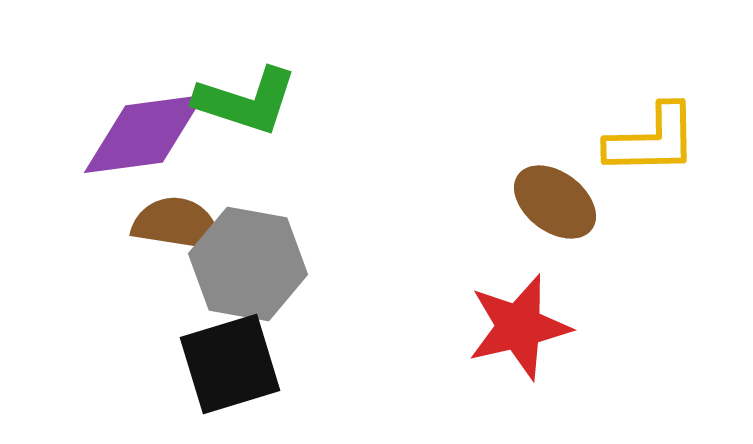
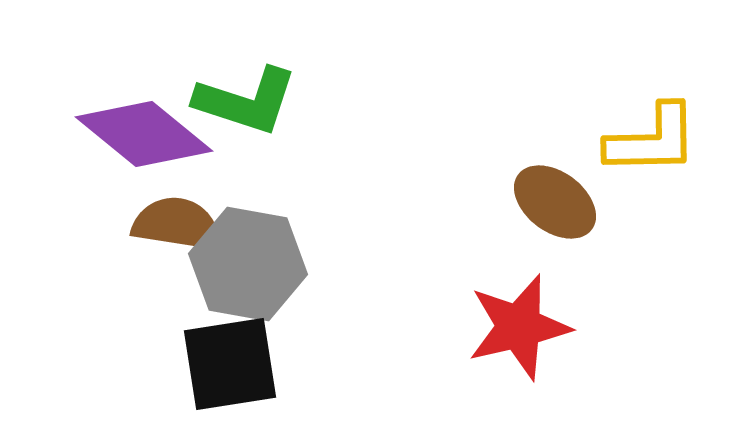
purple diamond: rotated 47 degrees clockwise
black square: rotated 8 degrees clockwise
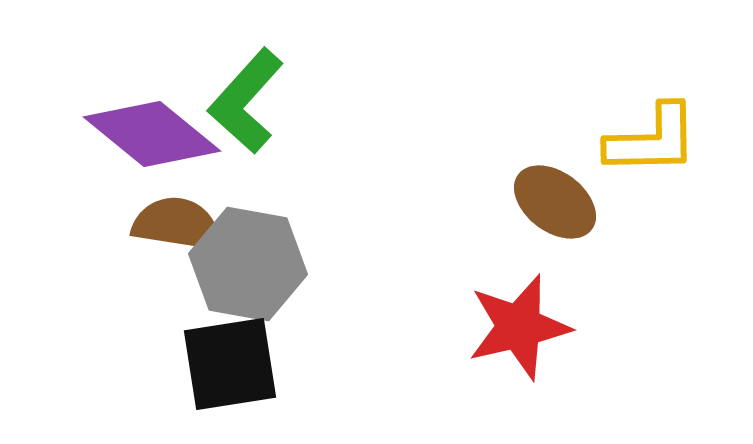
green L-shape: rotated 114 degrees clockwise
purple diamond: moved 8 px right
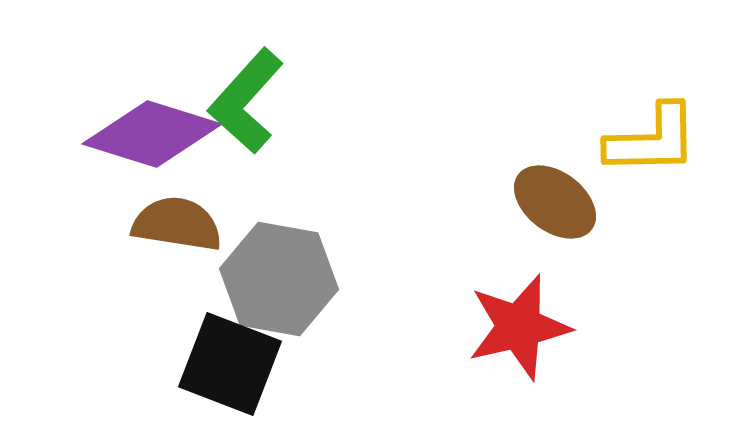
purple diamond: rotated 22 degrees counterclockwise
gray hexagon: moved 31 px right, 15 px down
black square: rotated 30 degrees clockwise
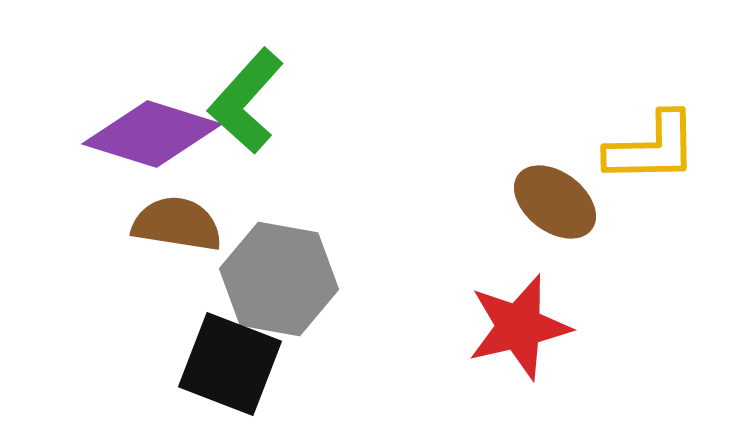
yellow L-shape: moved 8 px down
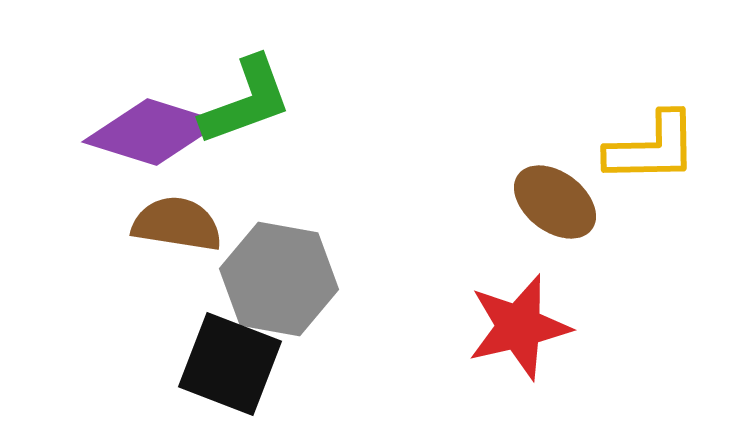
green L-shape: rotated 152 degrees counterclockwise
purple diamond: moved 2 px up
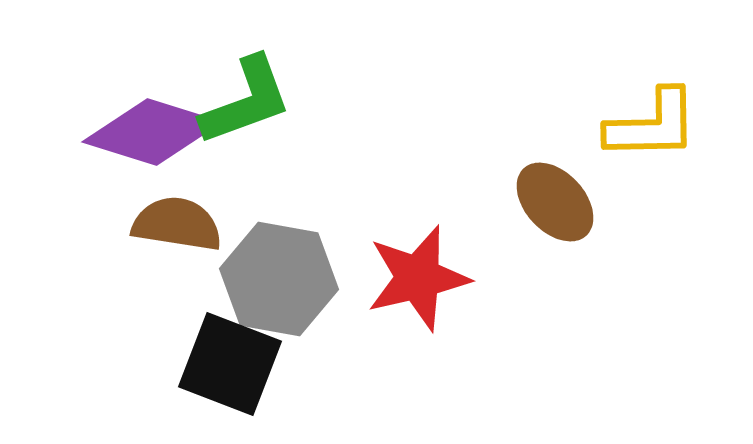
yellow L-shape: moved 23 px up
brown ellipse: rotated 10 degrees clockwise
red star: moved 101 px left, 49 px up
